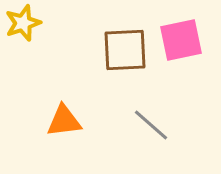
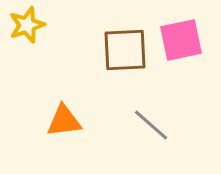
yellow star: moved 4 px right, 2 px down
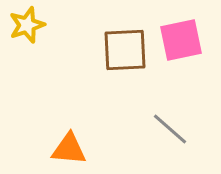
orange triangle: moved 5 px right, 28 px down; rotated 12 degrees clockwise
gray line: moved 19 px right, 4 px down
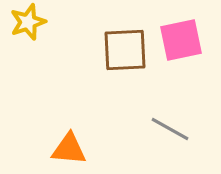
yellow star: moved 1 px right, 3 px up
gray line: rotated 12 degrees counterclockwise
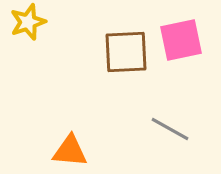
brown square: moved 1 px right, 2 px down
orange triangle: moved 1 px right, 2 px down
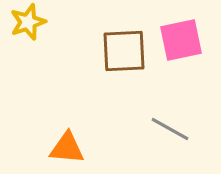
brown square: moved 2 px left, 1 px up
orange triangle: moved 3 px left, 3 px up
